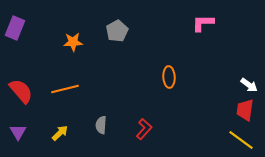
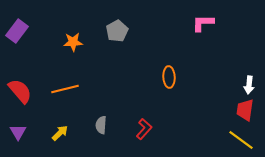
purple rectangle: moved 2 px right, 3 px down; rotated 15 degrees clockwise
white arrow: rotated 60 degrees clockwise
red semicircle: moved 1 px left
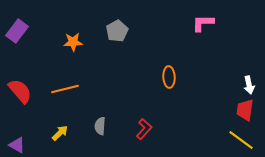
white arrow: rotated 18 degrees counterclockwise
gray semicircle: moved 1 px left, 1 px down
purple triangle: moved 1 px left, 13 px down; rotated 30 degrees counterclockwise
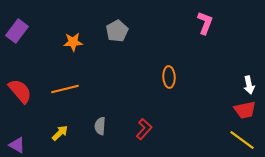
pink L-shape: moved 2 px right; rotated 110 degrees clockwise
red trapezoid: rotated 110 degrees counterclockwise
yellow line: moved 1 px right
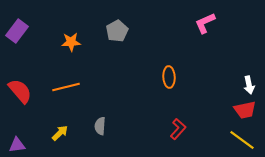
pink L-shape: rotated 135 degrees counterclockwise
orange star: moved 2 px left
orange line: moved 1 px right, 2 px up
red L-shape: moved 34 px right
purple triangle: rotated 36 degrees counterclockwise
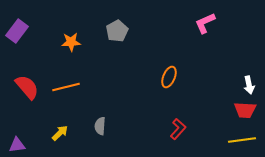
orange ellipse: rotated 25 degrees clockwise
red semicircle: moved 7 px right, 4 px up
red trapezoid: rotated 15 degrees clockwise
yellow line: rotated 44 degrees counterclockwise
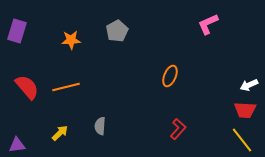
pink L-shape: moved 3 px right, 1 px down
purple rectangle: rotated 20 degrees counterclockwise
orange star: moved 2 px up
orange ellipse: moved 1 px right, 1 px up
white arrow: rotated 78 degrees clockwise
yellow line: rotated 60 degrees clockwise
